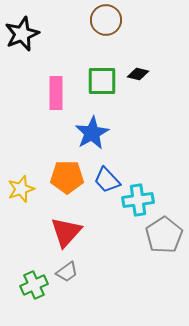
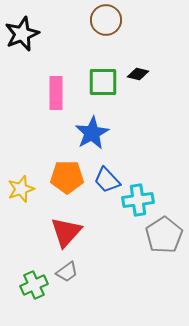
green square: moved 1 px right, 1 px down
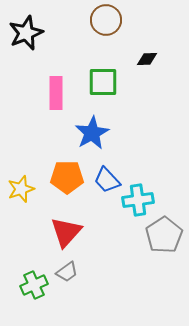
black star: moved 4 px right, 1 px up
black diamond: moved 9 px right, 15 px up; rotated 15 degrees counterclockwise
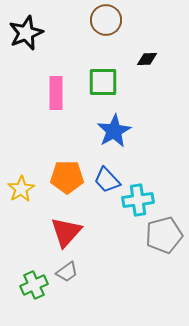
blue star: moved 22 px right, 2 px up
yellow star: rotated 12 degrees counterclockwise
gray pentagon: rotated 18 degrees clockwise
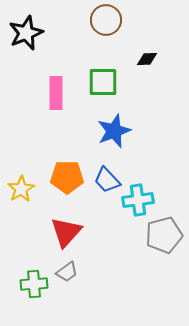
blue star: rotated 8 degrees clockwise
green cross: moved 1 px up; rotated 20 degrees clockwise
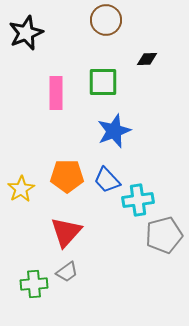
orange pentagon: moved 1 px up
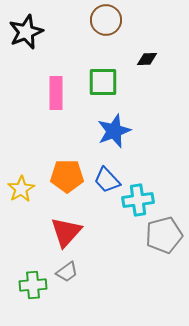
black star: moved 1 px up
green cross: moved 1 px left, 1 px down
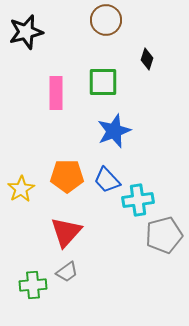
black star: rotated 8 degrees clockwise
black diamond: rotated 70 degrees counterclockwise
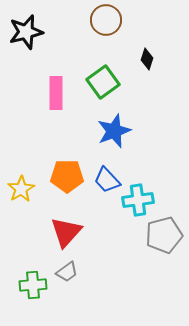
green square: rotated 36 degrees counterclockwise
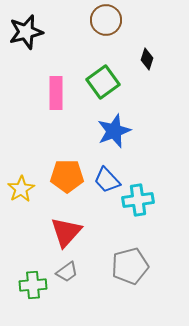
gray pentagon: moved 34 px left, 31 px down
